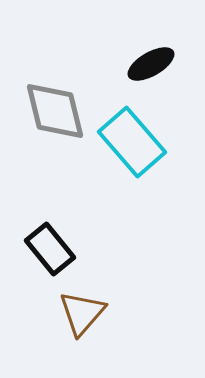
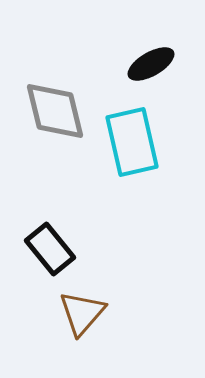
cyan rectangle: rotated 28 degrees clockwise
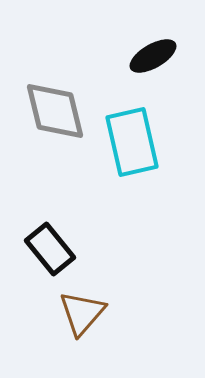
black ellipse: moved 2 px right, 8 px up
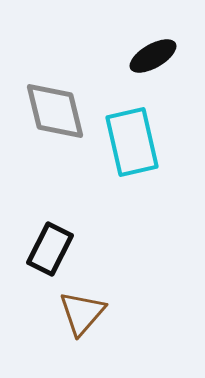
black rectangle: rotated 66 degrees clockwise
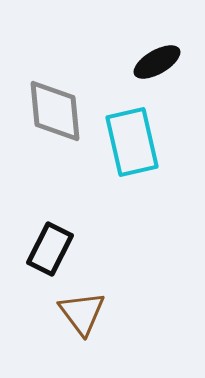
black ellipse: moved 4 px right, 6 px down
gray diamond: rotated 8 degrees clockwise
brown triangle: rotated 18 degrees counterclockwise
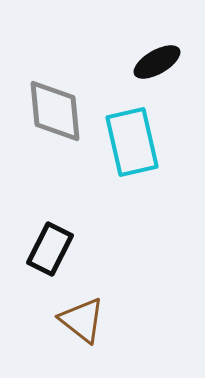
brown triangle: moved 7 px down; rotated 15 degrees counterclockwise
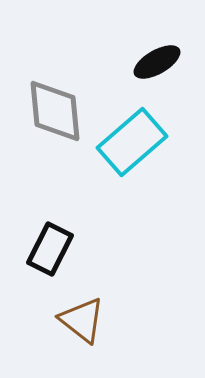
cyan rectangle: rotated 62 degrees clockwise
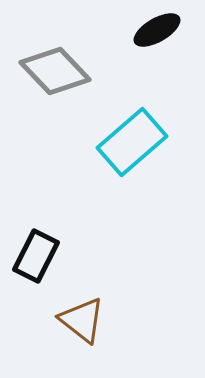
black ellipse: moved 32 px up
gray diamond: moved 40 px up; rotated 38 degrees counterclockwise
black rectangle: moved 14 px left, 7 px down
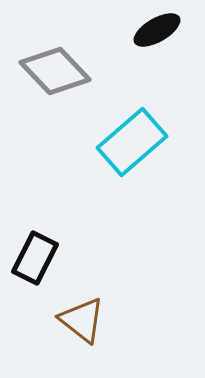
black rectangle: moved 1 px left, 2 px down
